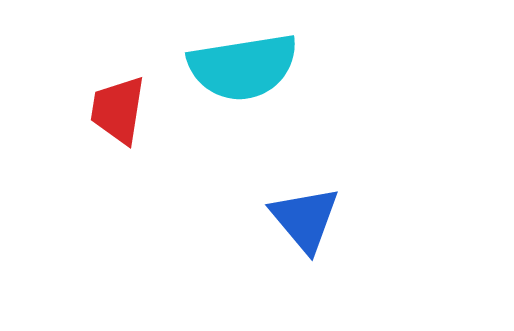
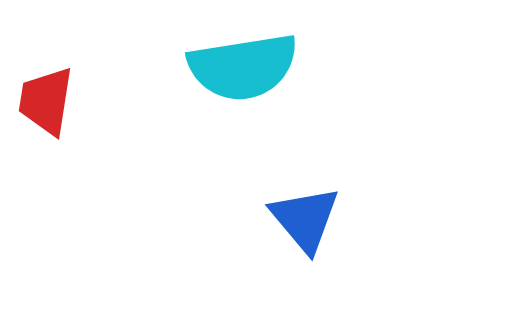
red trapezoid: moved 72 px left, 9 px up
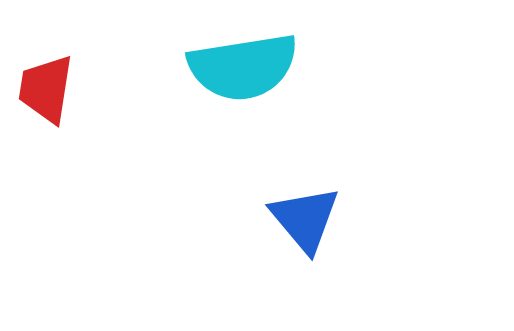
red trapezoid: moved 12 px up
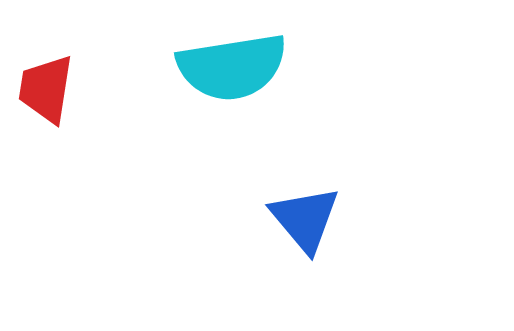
cyan semicircle: moved 11 px left
